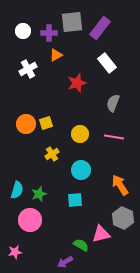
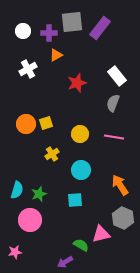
white rectangle: moved 10 px right, 13 px down
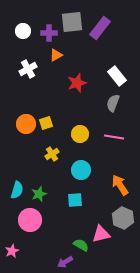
pink star: moved 3 px left, 1 px up; rotated 16 degrees counterclockwise
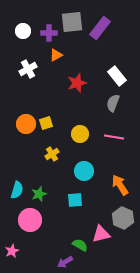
cyan circle: moved 3 px right, 1 px down
green semicircle: moved 1 px left
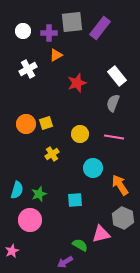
cyan circle: moved 9 px right, 3 px up
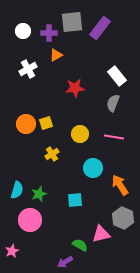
red star: moved 2 px left, 5 px down; rotated 12 degrees clockwise
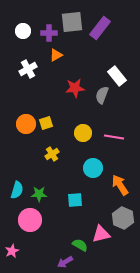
gray semicircle: moved 11 px left, 8 px up
yellow circle: moved 3 px right, 1 px up
green star: rotated 21 degrees clockwise
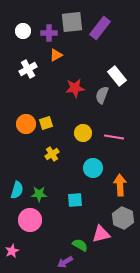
orange arrow: rotated 30 degrees clockwise
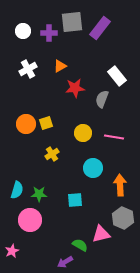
orange triangle: moved 4 px right, 11 px down
gray semicircle: moved 4 px down
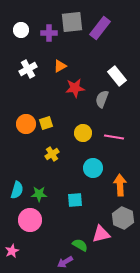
white circle: moved 2 px left, 1 px up
